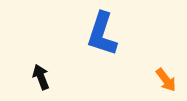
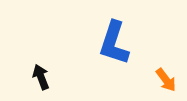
blue L-shape: moved 12 px right, 9 px down
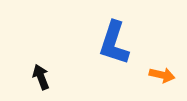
orange arrow: moved 4 px left, 5 px up; rotated 40 degrees counterclockwise
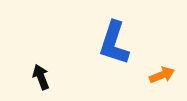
orange arrow: rotated 35 degrees counterclockwise
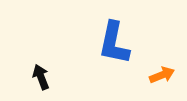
blue L-shape: rotated 6 degrees counterclockwise
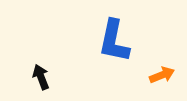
blue L-shape: moved 2 px up
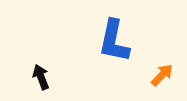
orange arrow: rotated 25 degrees counterclockwise
